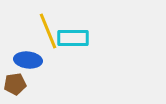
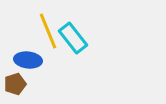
cyan rectangle: rotated 52 degrees clockwise
brown pentagon: rotated 10 degrees counterclockwise
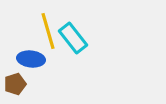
yellow line: rotated 6 degrees clockwise
blue ellipse: moved 3 px right, 1 px up
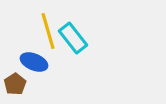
blue ellipse: moved 3 px right, 3 px down; rotated 16 degrees clockwise
brown pentagon: rotated 15 degrees counterclockwise
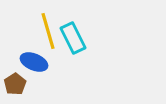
cyan rectangle: rotated 12 degrees clockwise
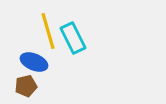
brown pentagon: moved 11 px right, 2 px down; rotated 20 degrees clockwise
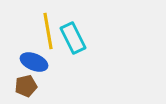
yellow line: rotated 6 degrees clockwise
